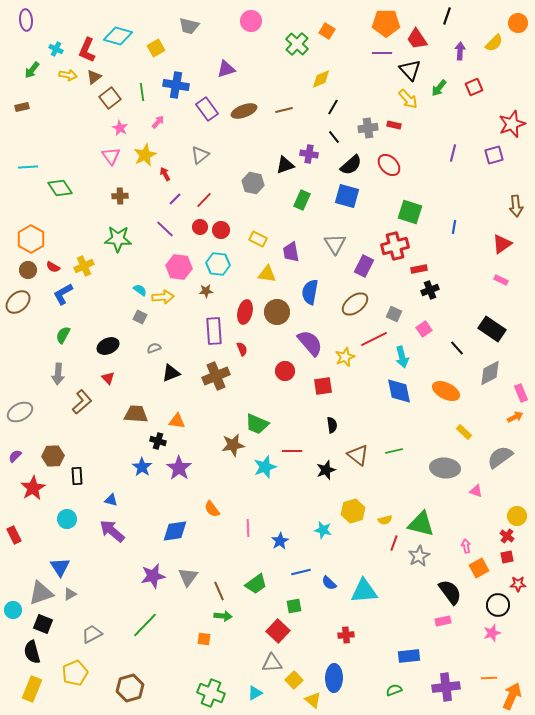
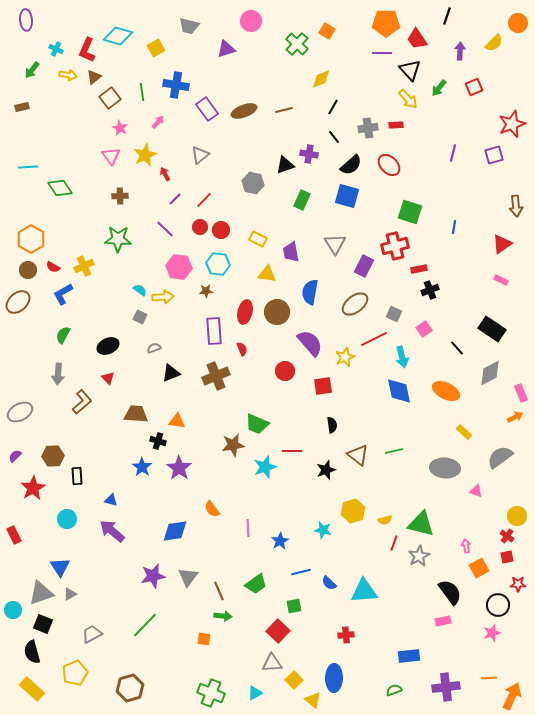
purple triangle at (226, 69): moved 20 px up
red rectangle at (394, 125): moved 2 px right; rotated 16 degrees counterclockwise
yellow rectangle at (32, 689): rotated 70 degrees counterclockwise
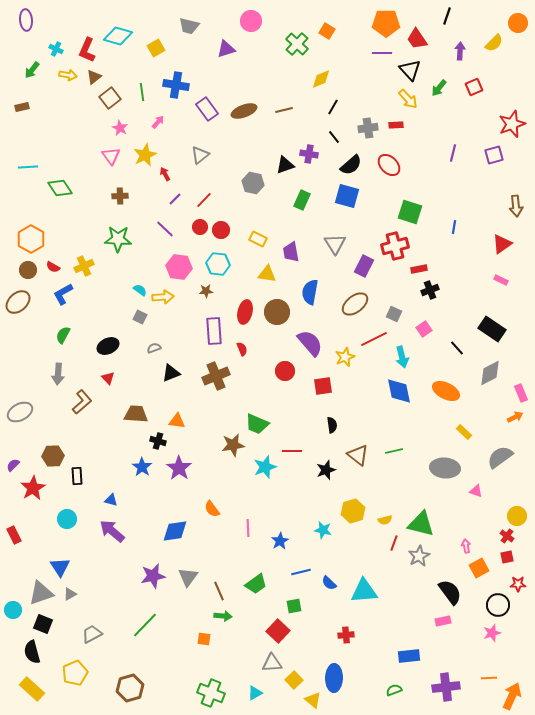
purple semicircle at (15, 456): moved 2 px left, 9 px down
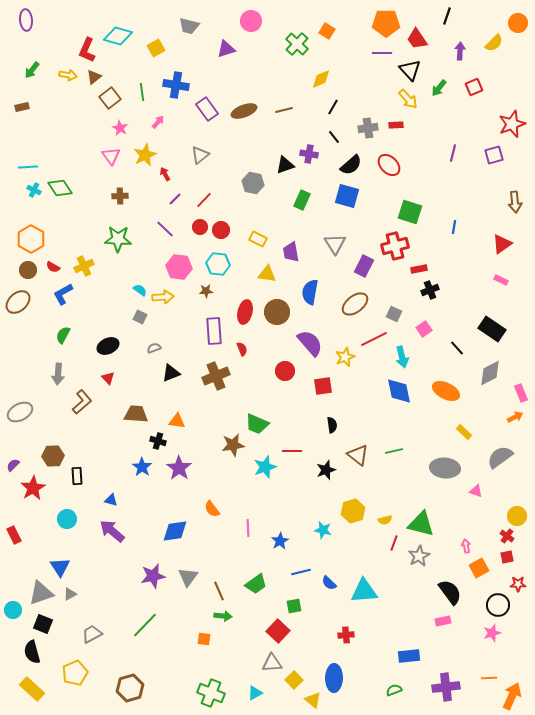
cyan cross at (56, 49): moved 22 px left, 141 px down
brown arrow at (516, 206): moved 1 px left, 4 px up
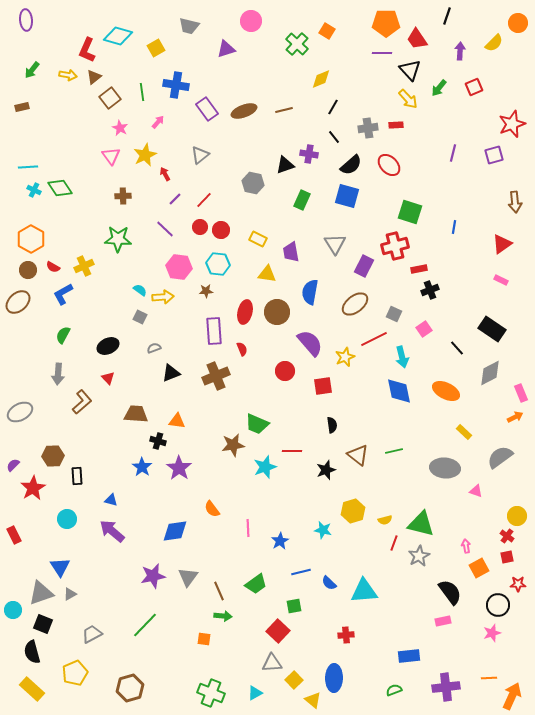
brown cross at (120, 196): moved 3 px right
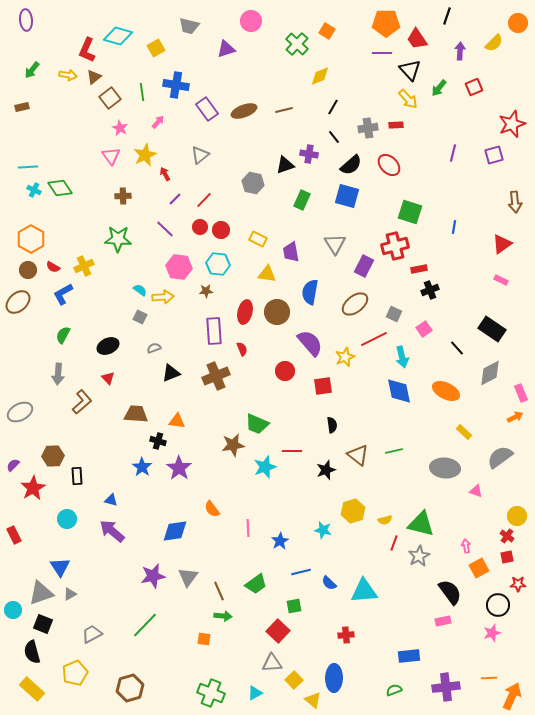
yellow diamond at (321, 79): moved 1 px left, 3 px up
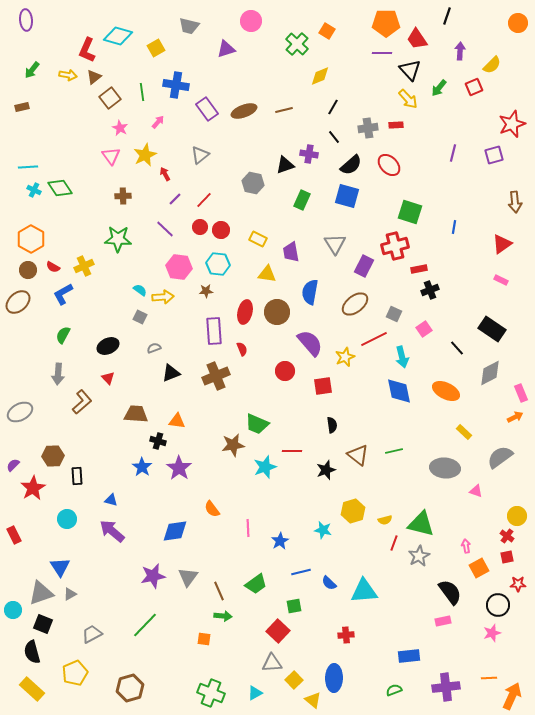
yellow semicircle at (494, 43): moved 2 px left, 22 px down
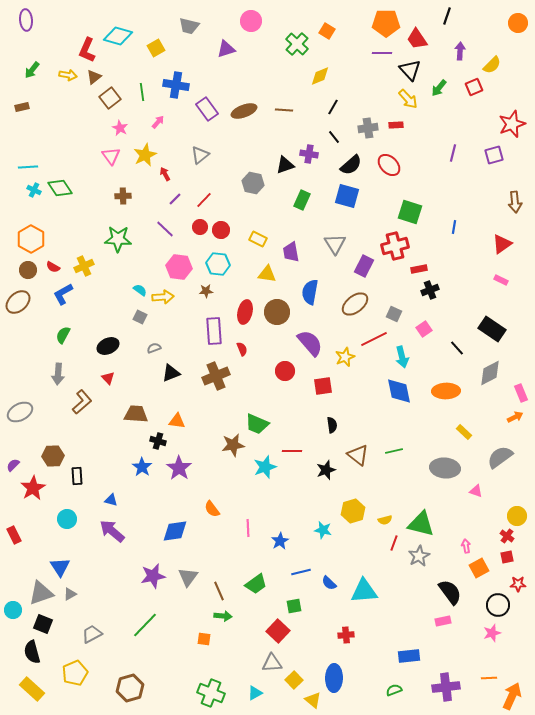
brown line at (284, 110): rotated 18 degrees clockwise
orange ellipse at (446, 391): rotated 28 degrees counterclockwise
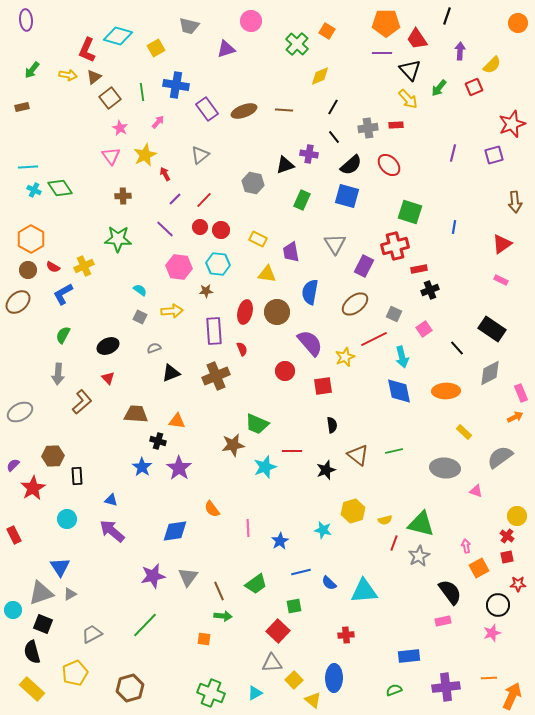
yellow arrow at (163, 297): moved 9 px right, 14 px down
